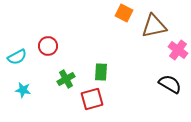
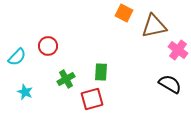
cyan semicircle: rotated 18 degrees counterclockwise
cyan star: moved 2 px right, 2 px down; rotated 14 degrees clockwise
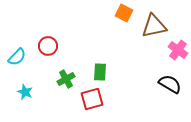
green rectangle: moved 1 px left
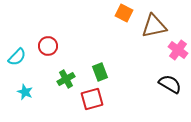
green rectangle: rotated 24 degrees counterclockwise
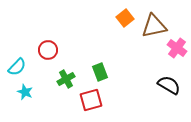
orange square: moved 1 px right, 5 px down; rotated 24 degrees clockwise
red circle: moved 4 px down
pink cross: moved 1 px left, 2 px up
cyan semicircle: moved 10 px down
black semicircle: moved 1 px left, 1 px down
red square: moved 1 px left, 1 px down
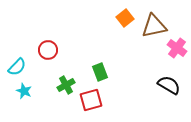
green cross: moved 6 px down
cyan star: moved 1 px left, 1 px up
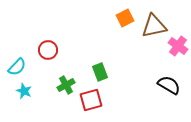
orange square: rotated 12 degrees clockwise
pink cross: moved 1 px right, 2 px up
